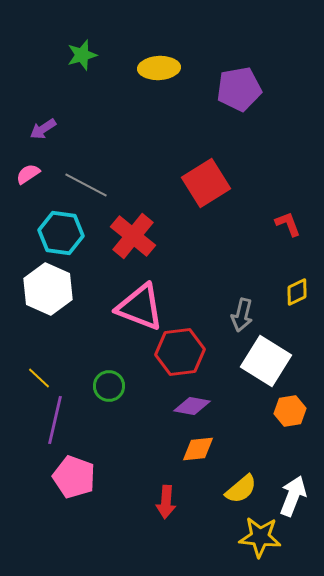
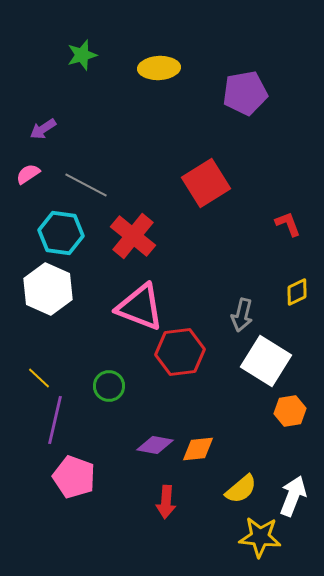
purple pentagon: moved 6 px right, 4 px down
purple diamond: moved 37 px left, 39 px down
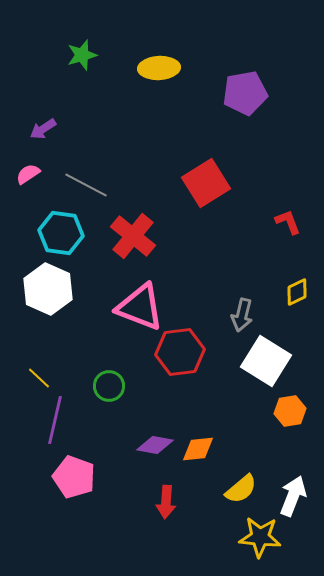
red L-shape: moved 2 px up
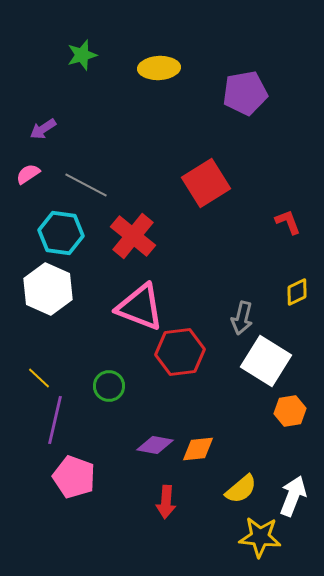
gray arrow: moved 3 px down
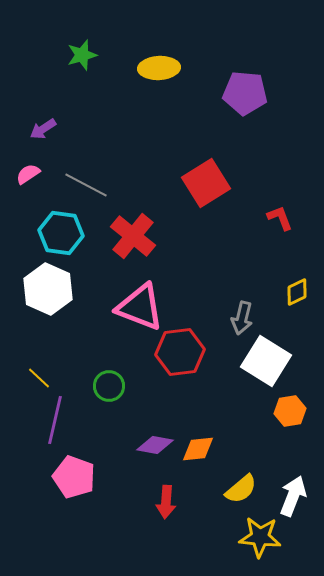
purple pentagon: rotated 15 degrees clockwise
red L-shape: moved 8 px left, 4 px up
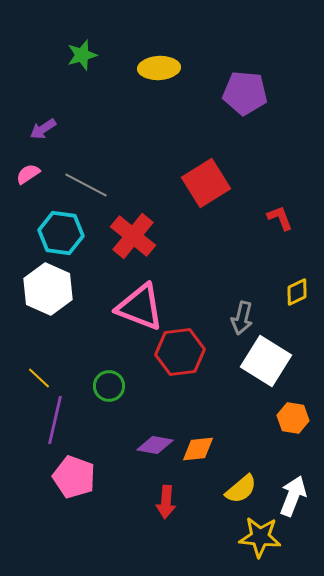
orange hexagon: moved 3 px right, 7 px down; rotated 20 degrees clockwise
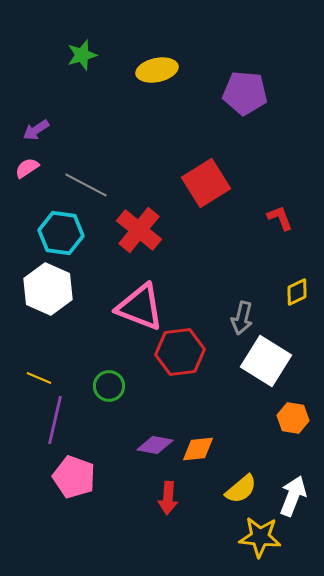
yellow ellipse: moved 2 px left, 2 px down; rotated 9 degrees counterclockwise
purple arrow: moved 7 px left, 1 px down
pink semicircle: moved 1 px left, 6 px up
red cross: moved 6 px right, 6 px up
yellow line: rotated 20 degrees counterclockwise
red arrow: moved 2 px right, 4 px up
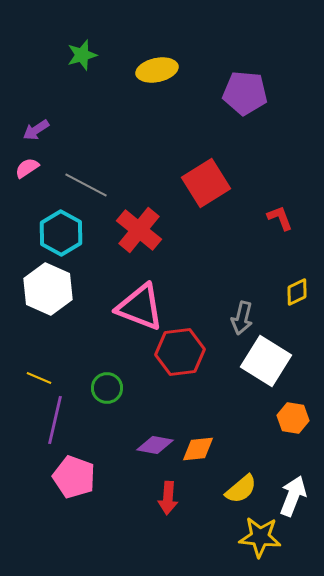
cyan hexagon: rotated 21 degrees clockwise
green circle: moved 2 px left, 2 px down
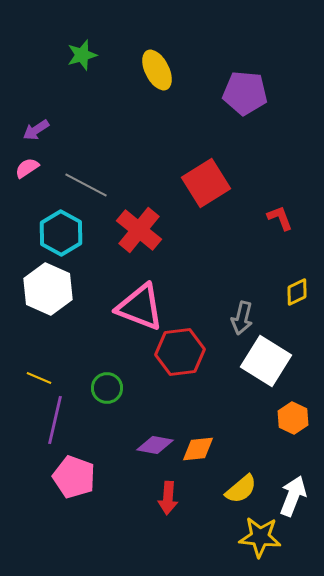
yellow ellipse: rotated 75 degrees clockwise
orange hexagon: rotated 16 degrees clockwise
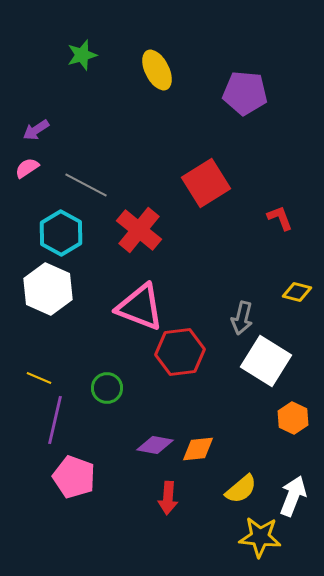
yellow diamond: rotated 40 degrees clockwise
